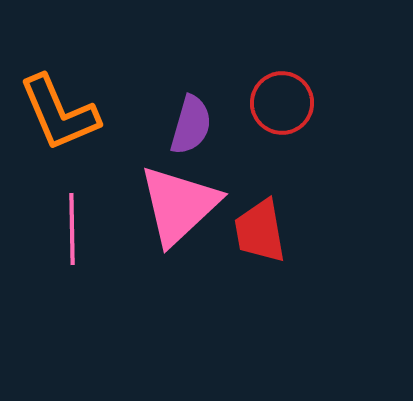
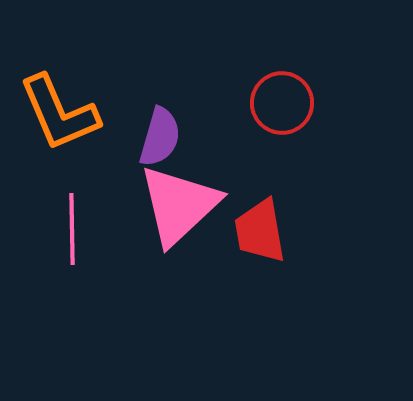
purple semicircle: moved 31 px left, 12 px down
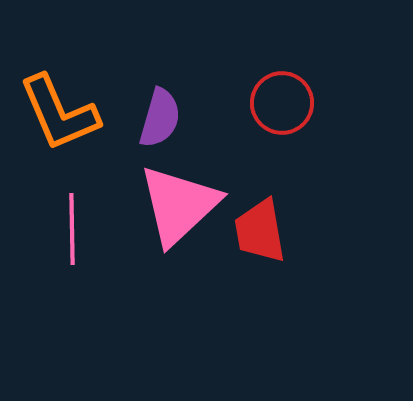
purple semicircle: moved 19 px up
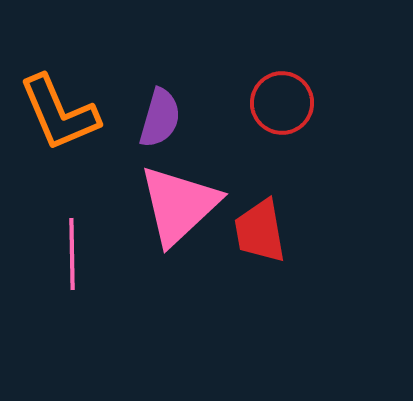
pink line: moved 25 px down
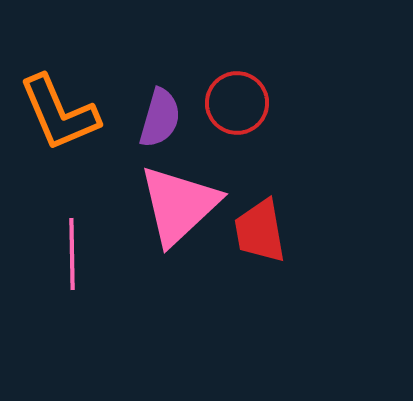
red circle: moved 45 px left
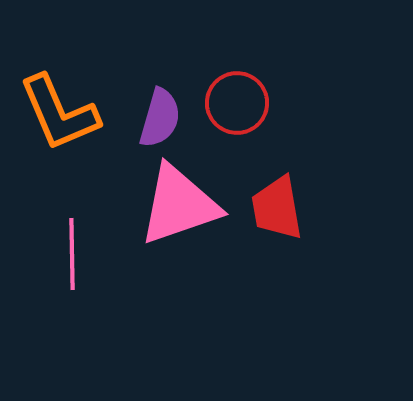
pink triangle: rotated 24 degrees clockwise
red trapezoid: moved 17 px right, 23 px up
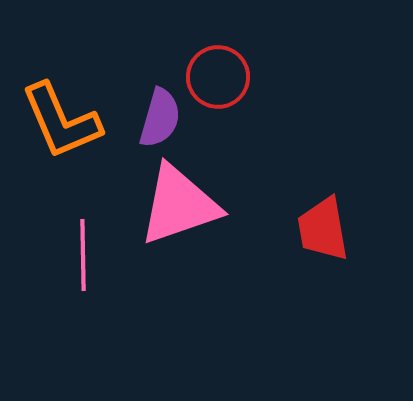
red circle: moved 19 px left, 26 px up
orange L-shape: moved 2 px right, 8 px down
red trapezoid: moved 46 px right, 21 px down
pink line: moved 11 px right, 1 px down
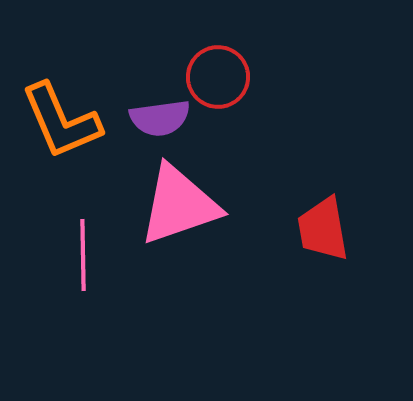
purple semicircle: rotated 66 degrees clockwise
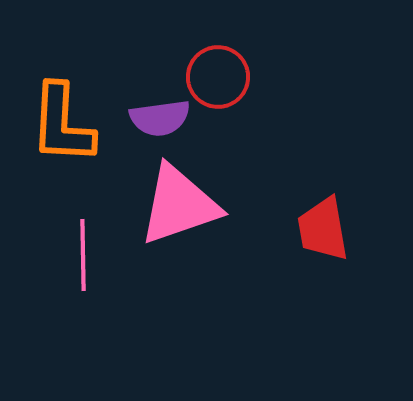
orange L-shape: moved 1 px right, 3 px down; rotated 26 degrees clockwise
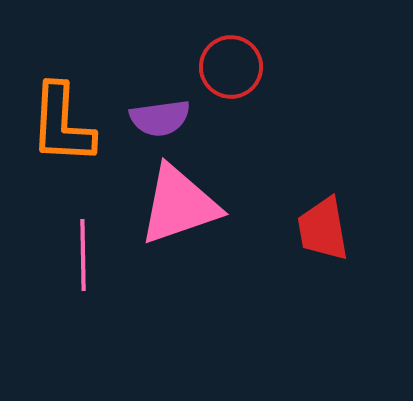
red circle: moved 13 px right, 10 px up
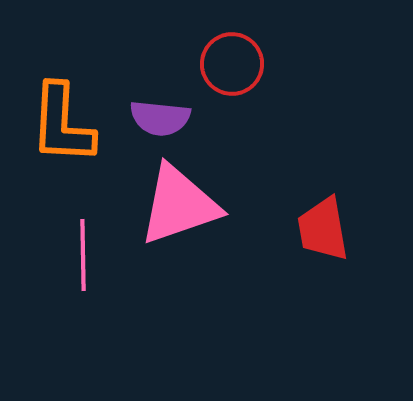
red circle: moved 1 px right, 3 px up
purple semicircle: rotated 14 degrees clockwise
